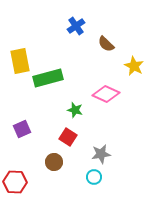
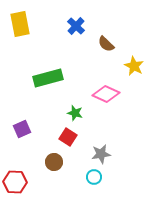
blue cross: rotated 12 degrees counterclockwise
yellow rectangle: moved 37 px up
green star: moved 3 px down
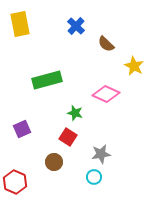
green rectangle: moved 1 px left, 2 px down
red hexagon: rotated 20 degrees clockwise
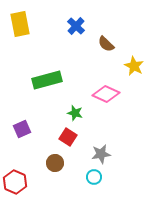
brown circle: moved 1 px right, 1 px down
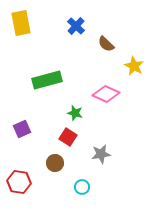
yellow rectangle: moved 1 px right, 1 px up
cyan circle: moved 12 px left, 10 px down
red hexagon: moved 4 px right; rotated 15 degrees counterclockwise
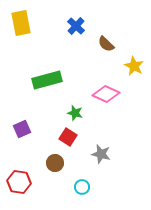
gray star: rotated 24 degrees clockwise
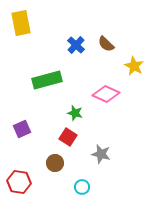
blue cross: moved 19 px down
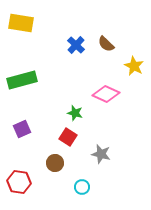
yellow rectangle: rotated 70 degrees counterclockwise
green rectangle: moved 25 px left
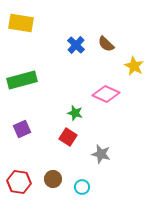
brown circle: moved 2 px left, 16 px down
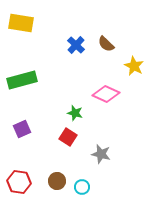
brown circle: moved 4 px right, 2 px down
